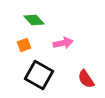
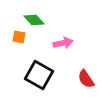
orange square: moved 5 px left, 8 px up; rotated 32 degrees clockwise
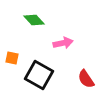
orange square: moved 7 px left, 21 px down
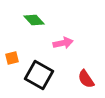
orange square: rotated 24 degrees counterclockwise
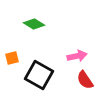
green diamond: moved 4 px down; rotated 15 degrees counterclockwise
pink arrow: moved 14 px right, 13 px down
red semicircle: moved 1 px left, 1 px down
